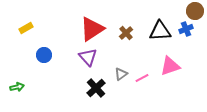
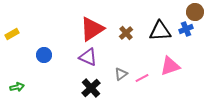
brown circle: moved 1 px down
yellow rectangle: moved 14 px left, 6 px down
purple triangle: rotated 24 degrees counterclockwise
black cross: moved 5 px left
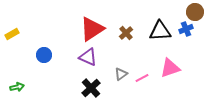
pink triangle: moved 2 px down
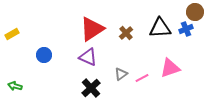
black triangle: moved 3 px up
green arrow: moved 2 px left, 1 px up; rotated 152 degrees counterclockwise
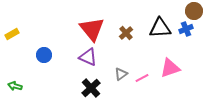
brown circle: moved 1 px left, 1 px up
red triangle: rotated 36 degrees counterclockwise
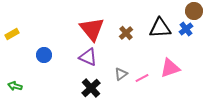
blue cross: rotated 16 degrees counterclockwise
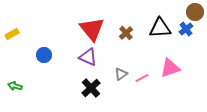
brown circle: moved 1 px right, 1 px down
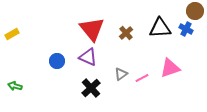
brown circle: moved 1 px up
blue cross: rotated 24 degrees counterclockwise
blue circle: moved 13 px right, 6 px down
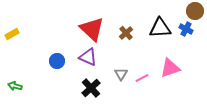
red triangle: rotated 8 degrees counterclockwise
gray triangle: rotated 24 degrees counterclockwise
